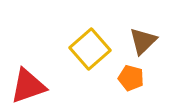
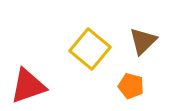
yellow square: rotated 9 degrees counterclockwise
orange pentagon: moved 8 px down
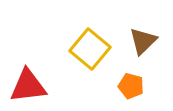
red triangle: rotated 12 degrees clockwise
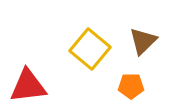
orange pentagon: rotated 15 degrees counterclockwise
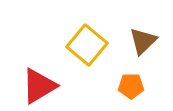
yellow square: moved 3 px left, 4 px up
red triangle: moved 11 px right; rotated 24 degrees counterclockwise
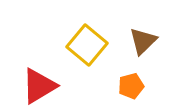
orange pentagon: rotated 15 degrees counterclockwise
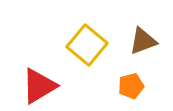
brown triangle: rotated 24 degrees clockwise
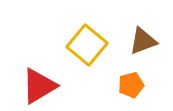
orange pentagon: moved 1 px up
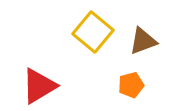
yellow square: moved 6 px right, 13 px up
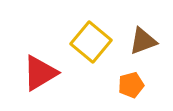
yellow square: moved 2 px left, 10 px down
red triangle: moved 1 px right, 13 px up
